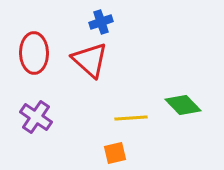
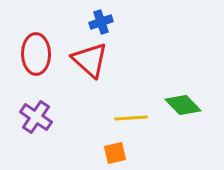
red ellipse: moved 2 px right, 1 px down
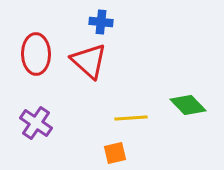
blue cross: rotated 25 degrees clockwise
red triangle: moved 1 px left, 1 px down
green diamond: moved 5 px right
purple cross: moved 6 px down
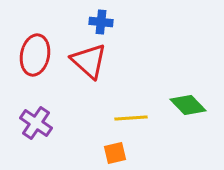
red ellipse: moved 1 px left, 1 px down; rotated 12 degrees clockwise
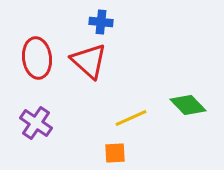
red ellipse: moved 2 px right, 3 px down; rotated 18 degrees counterclockwise
yellow line: rotated 20 degrees counterclockwise
orange square: rotated 10 degrees clockwise
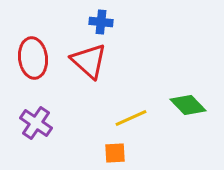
red ellipse: moved 4 px left
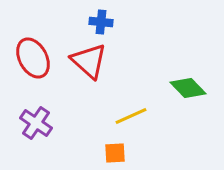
red ellipse: rotated 21 degrees counterclockwise
green diamond: moved 17 px up
yellow line: moved 2 px up
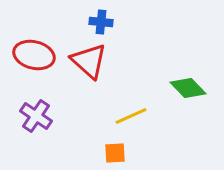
red ellipse: moved 1 px right, 3 px up; rotated 48 degrees counterclockwise
purple cross: moved 7 px up
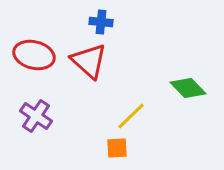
yellow line: rotated 20 degrees counterclockwise
orange square: moved 2 px right, 5 px up
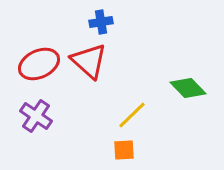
blue cross: rotated 15 degrees counterclockwise
red ellipse: moved 5 px right, 9 px down; rotated 39 degrees counterclockwise
yellow line: moved 1 px right, 1 px up
orange square: moved 7 px right, 2 px down
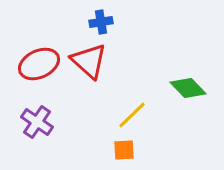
purple cross: moved 1 px right, 6 px down
